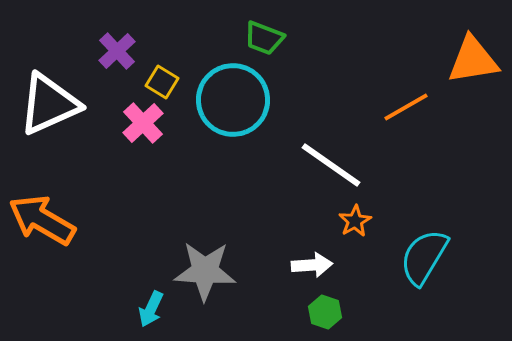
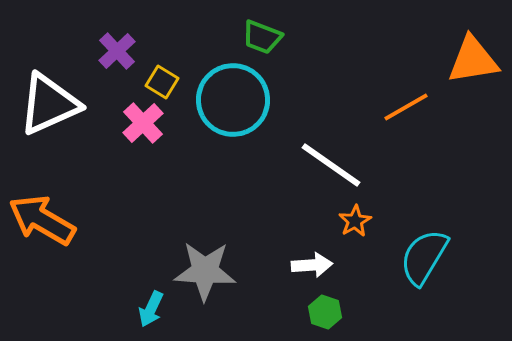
green trapezoid: moved 2 px left, 1 px up
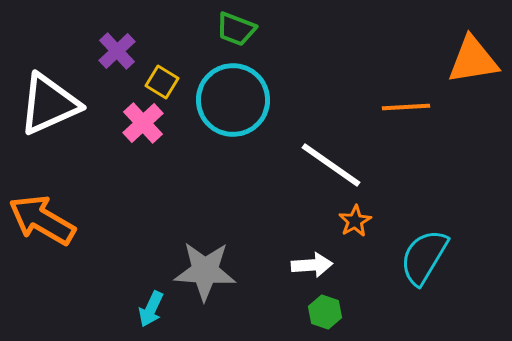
green trapezoid: moved 26 px left, 8 px up
orange line: rotated 27 degrees clockwise
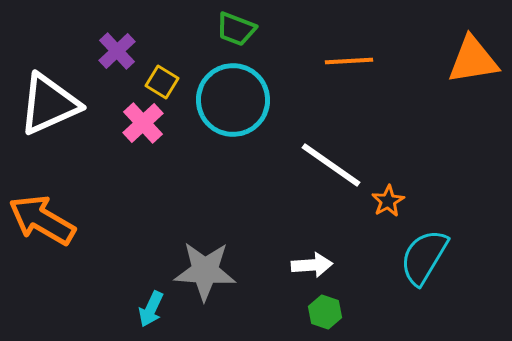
orange line: moved 57 px left, 46 px up
orange star: moved 33 px right, 20 px up
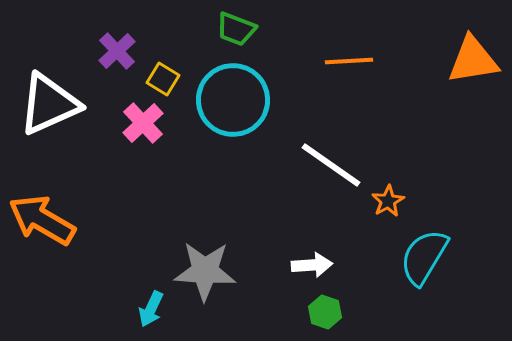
yellow square: moved 1 px right, 3 px up
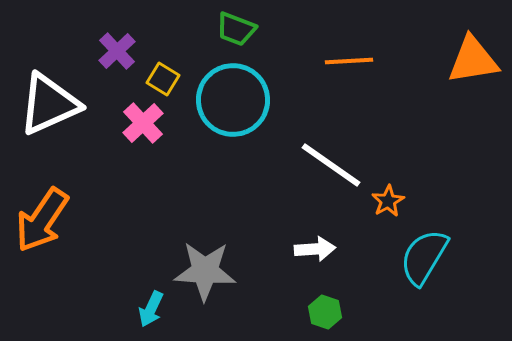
orange arrow: rotated 86 degrees counterclockwise
white arrow: moved 3 px right, 16 px up
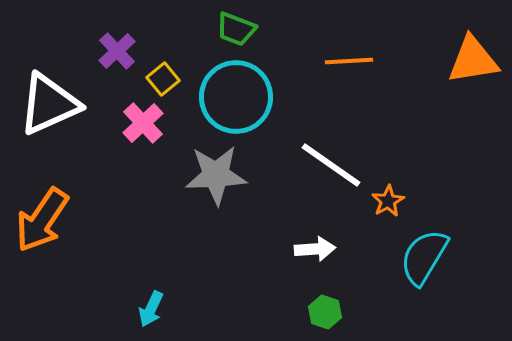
yellow square: rotated 20 degrees clockwise
cyan circle: moved 3 px right, 3 px up
gray star: moved 11 px right, 96 px up; rotated 6 degrees counterclockwise
